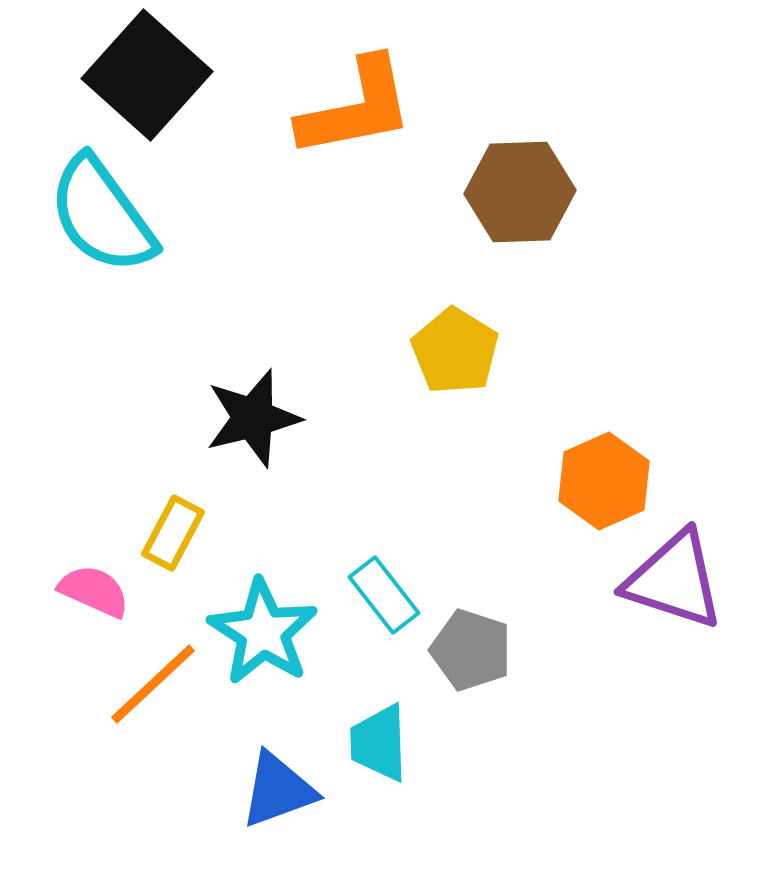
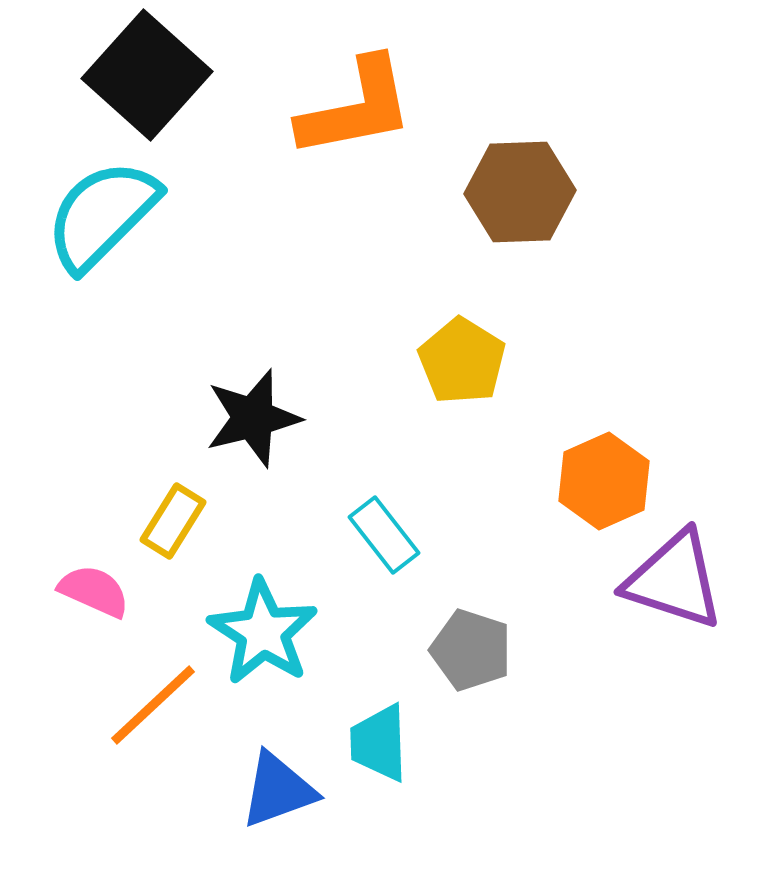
cyan semicircle: rotated 81 degrees clockwise
yellow pentagon: moved 7 px right, 10 px down
yellow rectangle: moved 12 px up; rotated 4 degrees clockwise
cyan rectangle: moved 60 px up
orange line: moved 21 px down
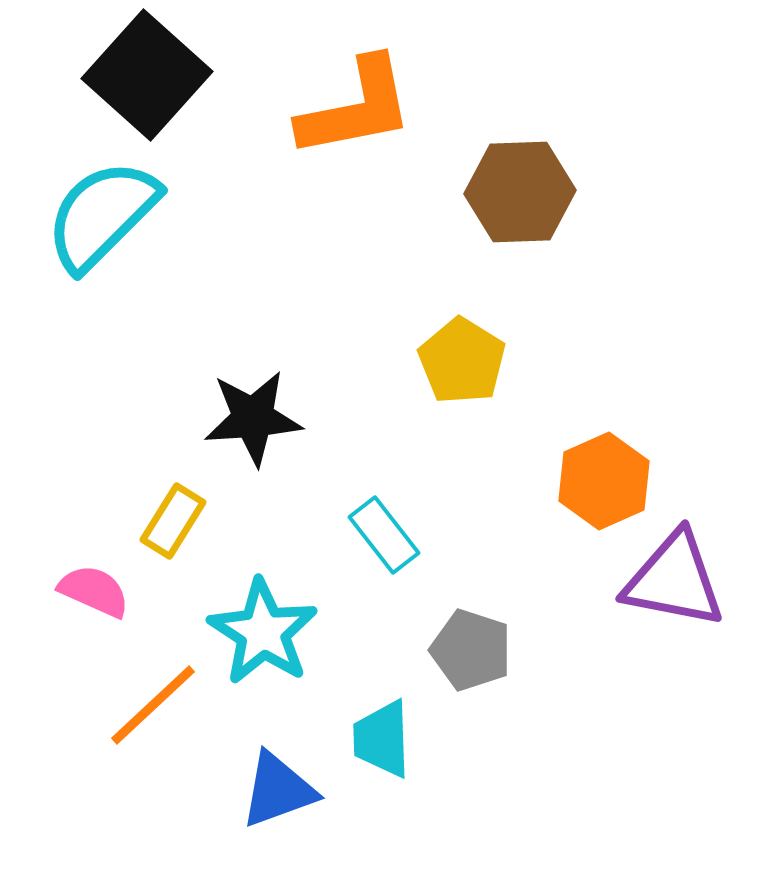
black star: rotated 10 degrees clockwise
purple triangle: rotated 7 degrees counterclockwise
cyan trapezoid: moved 3 px right, 4 px up
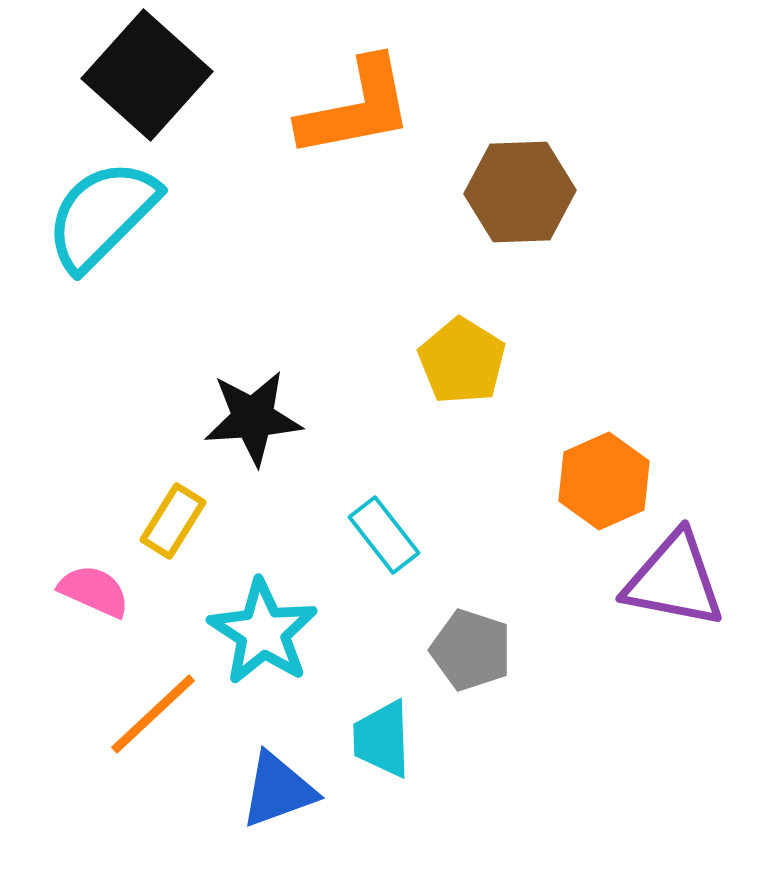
orange line: moved 9 px down
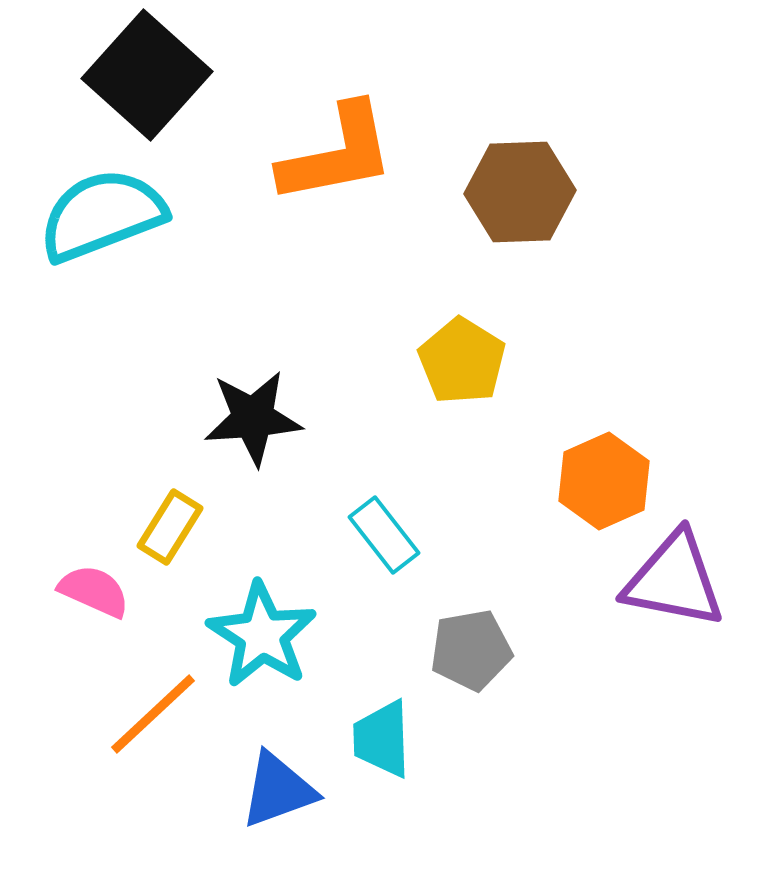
orange L-shape: moved 19 px left, 46 px down
cyan semicircle: rotated 24 degrees clockwise
yellow rectangle: moved 3 px left, 6 px down
cyan star: moved 1 px left, 3 px down
gray pentagon: rotated 28 degrees counterclockwise
